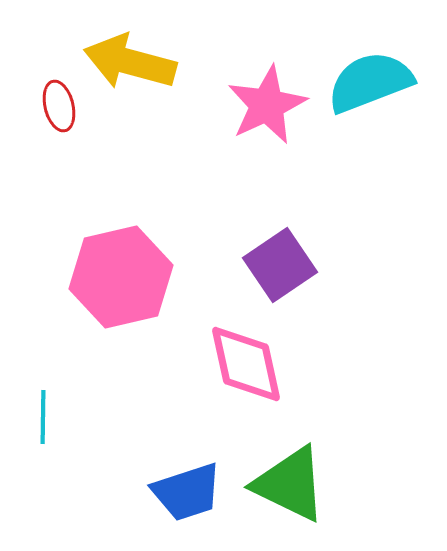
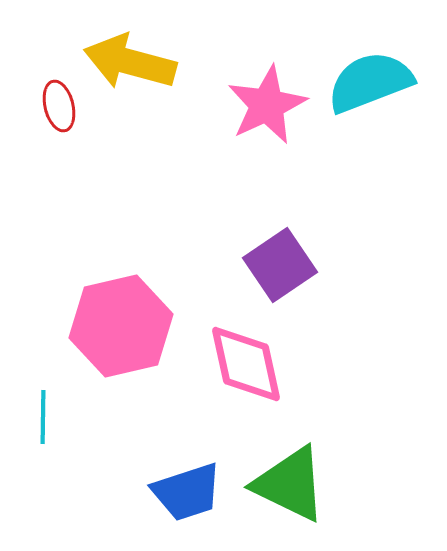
pink hexagon: moved 49 px down
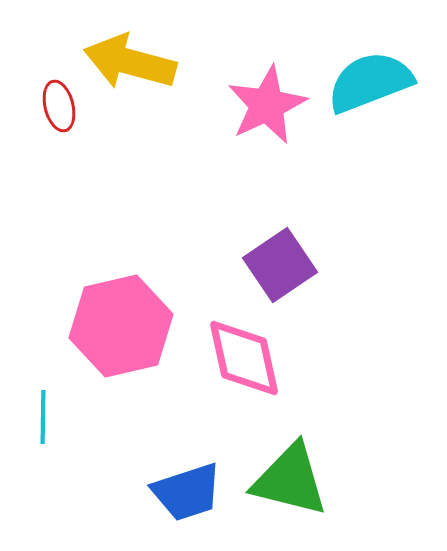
pink diamond: moved 2 px left, 6 px up
green triangle: moved 4 px up; rotated 12 degrees counterclockwise
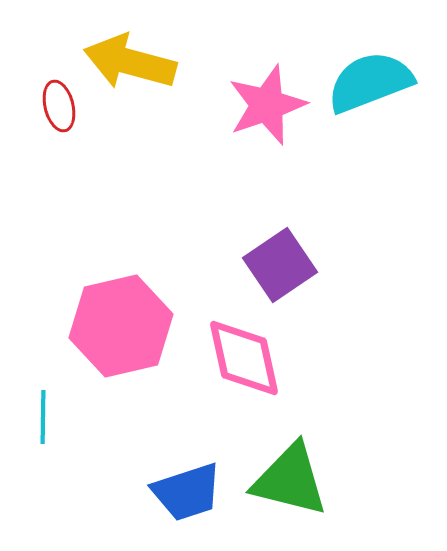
pink star: rotated 6 degrees clockwise
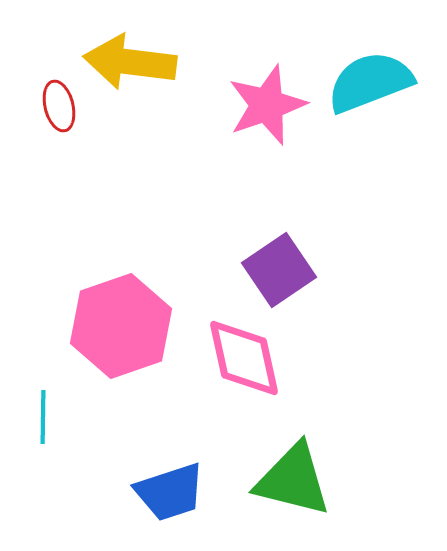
yellow arrow: rotated 8 degrees counterclockwise
purple square: moved 1 px left, 5 px down
pink hexagon: rotated 6 degrees counterclockwise
green triangle: moved 3 px right
blue trapezoid: moved 17 px left
